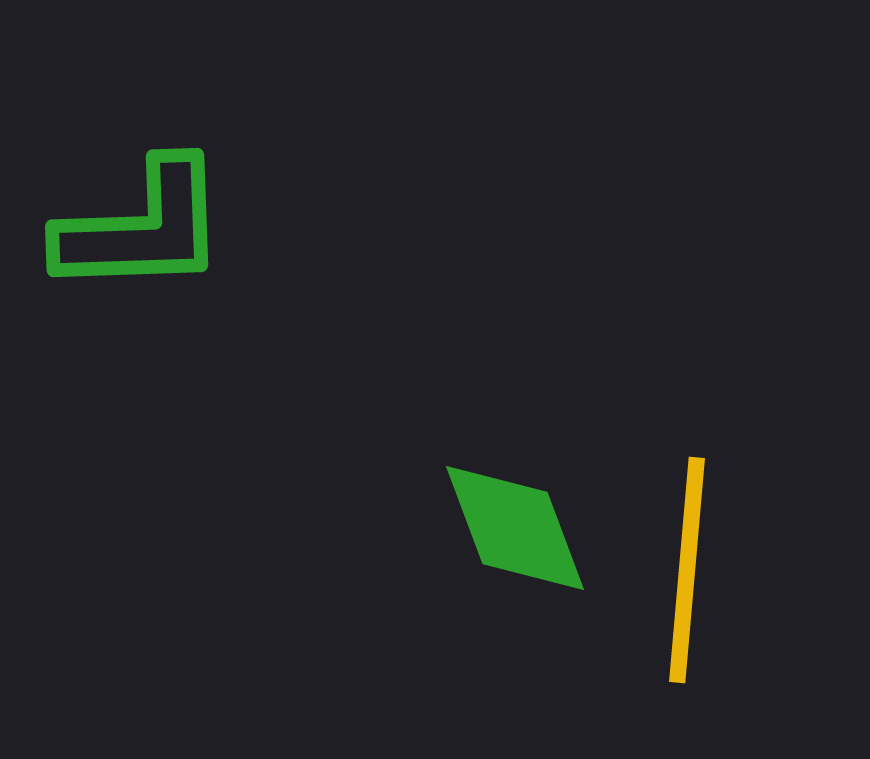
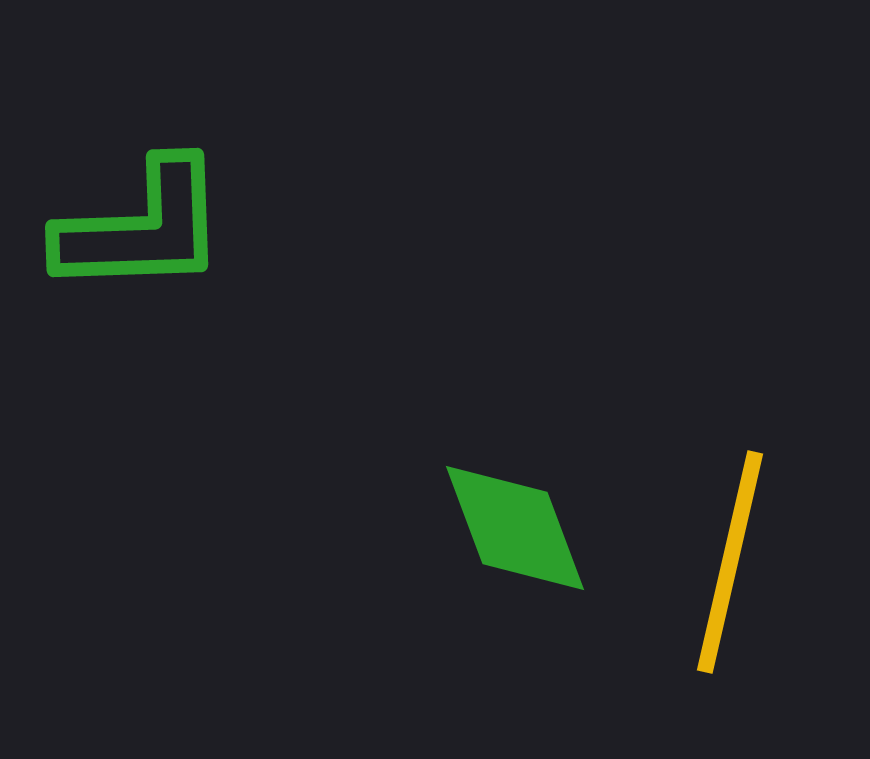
yellow line: moved 43 px right, 8 px up; rotated 8 degrees clockwise
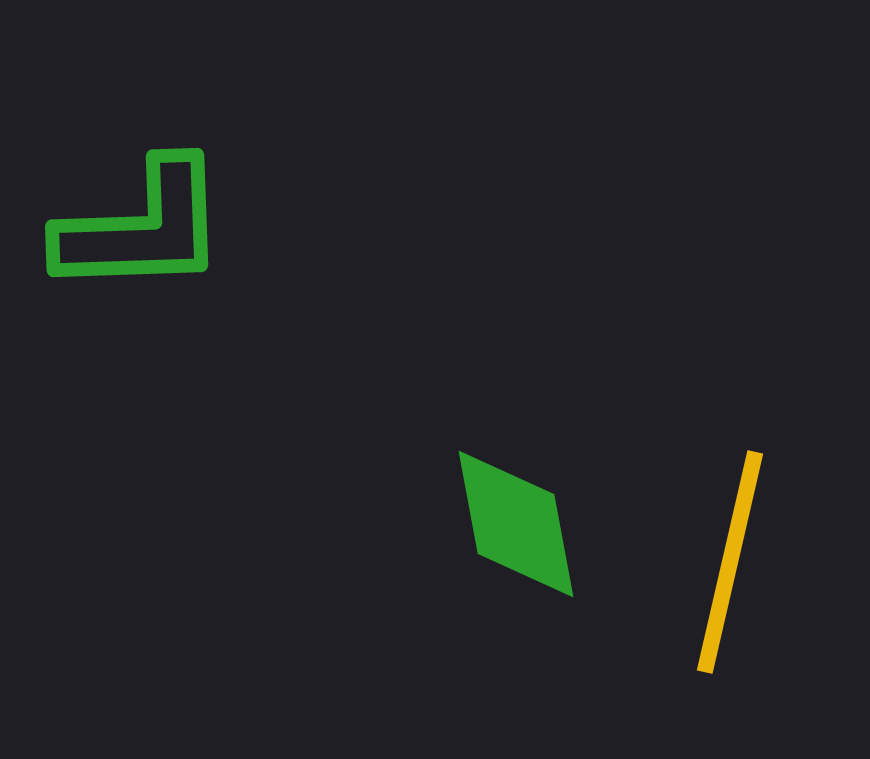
green diamond: moved 1 px right, 4 px up; rotated 10 degrees clockwise
